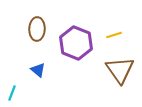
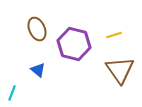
brown ellipse: rotated 25 degrees counterclockwise
purple hexagon: moved 2 px left, 1 px down; rotated 8 degrees counterclockwise
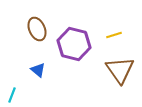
cyan line: moved 2 px down
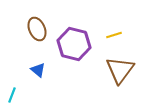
brown triangle: rotated 12 degrees clockwise
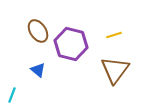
brown ellipse: moved 1 px right, 2 px down; rotated 10 degrees counterclockwise
purple hexagon: moved 3 px left
brown triangle: moved 5 px left
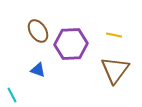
yellow line: rotated 28 degrees clockwise
purple hexagon: rotated 16 degrees counterclockwise
blue triangle: rotated 21 degrees counterclockwise
cyan line: rotated 49 degrees counterclockwise
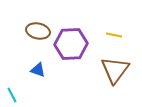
brown ellipse: rotated 45 degrees counterclockwise
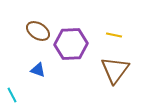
brown ellipse: rotated 20 degrees clockwise
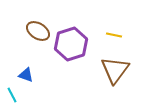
purple hexagon: rotated 16 degrees counterclockwise
blue triangle: moved 12 px left, 5 px down
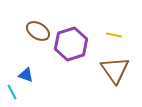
brown triangle: rotated 12 degrees counterclockwise
cyan line: moved 3 px up
